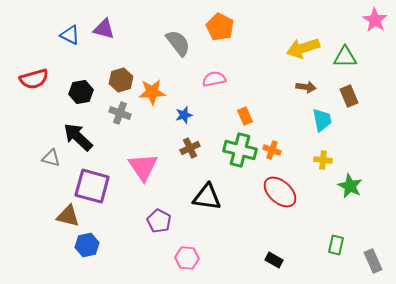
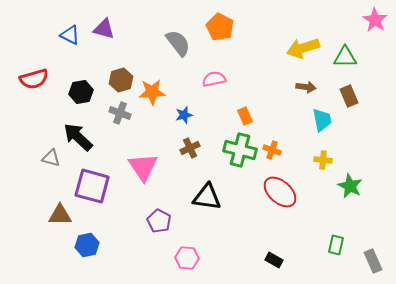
brown triangle: moved 8 px left, 1 px up; rotated 15 degrees counterclockwise
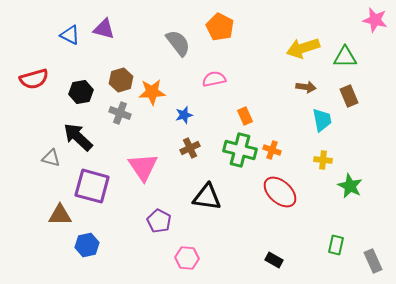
pink star: rotated 20 degrees counterclockwise
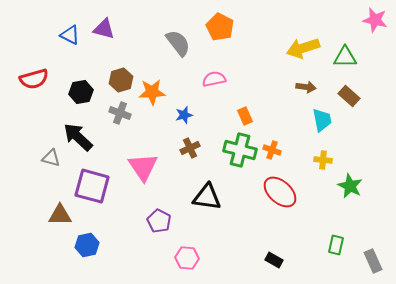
brown rectangle: rotated 25 degrees counterclockwise
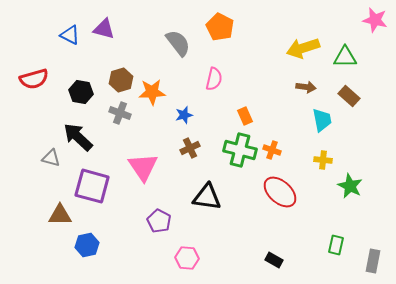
pink semicircle: rotated 115 degrees clockwise
black hexagon: rotated 20 degrees clockwise
gray rectangle: rotated 35 degrees clockwise
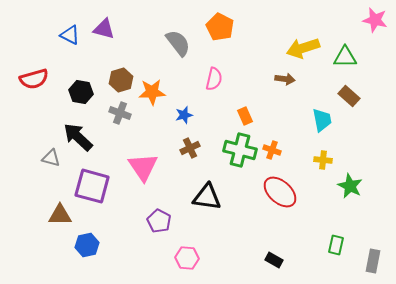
brown arrow: moved 21 px left, 8 px up
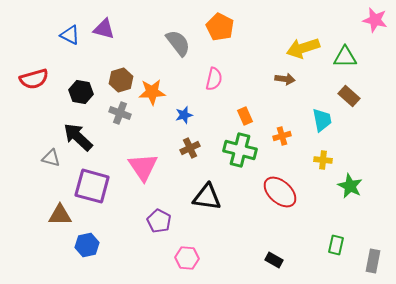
orange cross: moved 10 px right, 14 px up; rotated 36 degrees counterclockwise
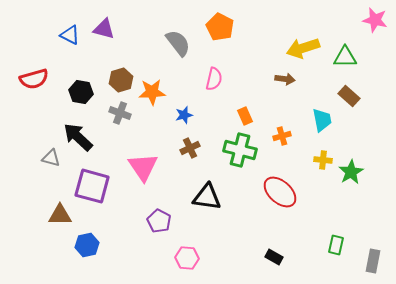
green star: moved 1 px right, 14 px up; rotated 15 degrees clockwise
black rectangle: moved 3 px up
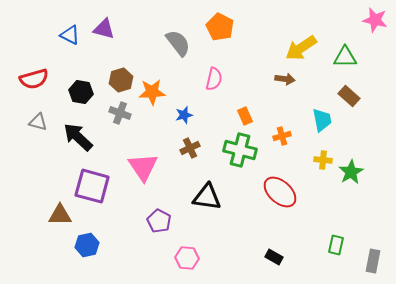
yellow arrow: moved 2 px left; rotated 16 degrees counterclockwise
gray triangle: moved 13 px left, 36 px up
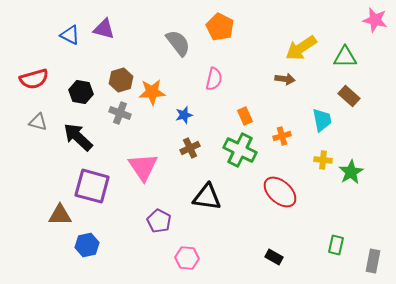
green cross: rotated 12 degrees clockwise
